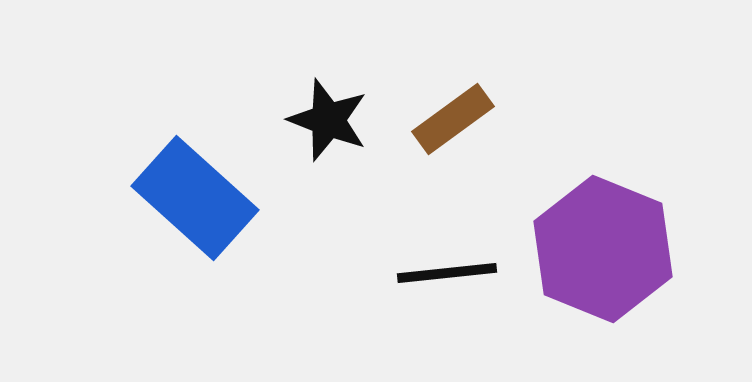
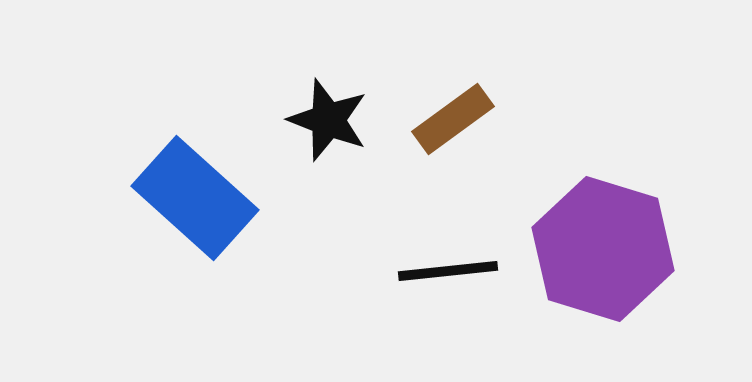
purple hexagon: rotated 5 degrees counterclockwise
black line: moved 1 px right, 2 px up
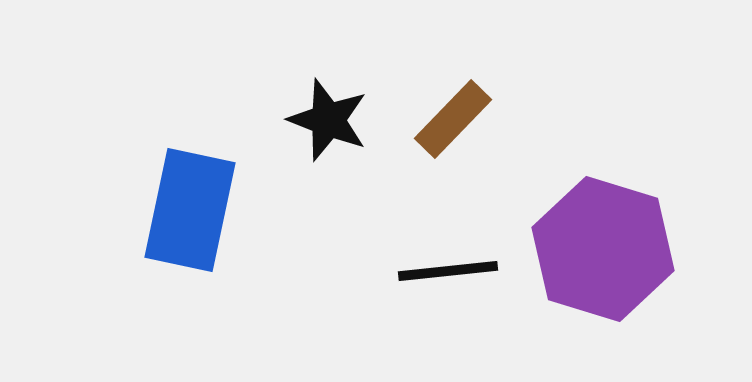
brown rectangle: rotated 10 degrees counterclockwise
blue rectangle: moved 5 px left, 12 px down; rotated 60 degrees clockwise
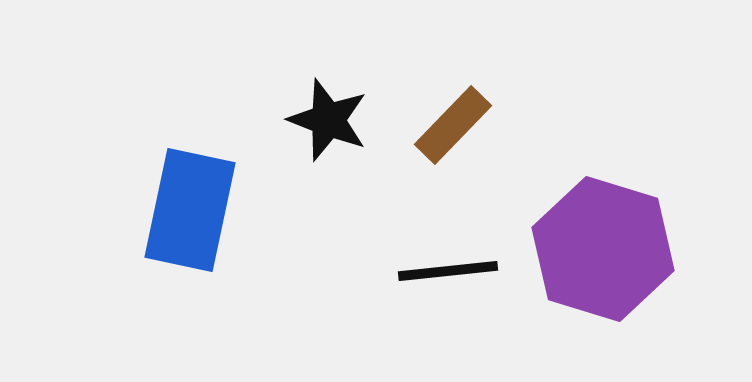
brown rectangle: moved 6 px down
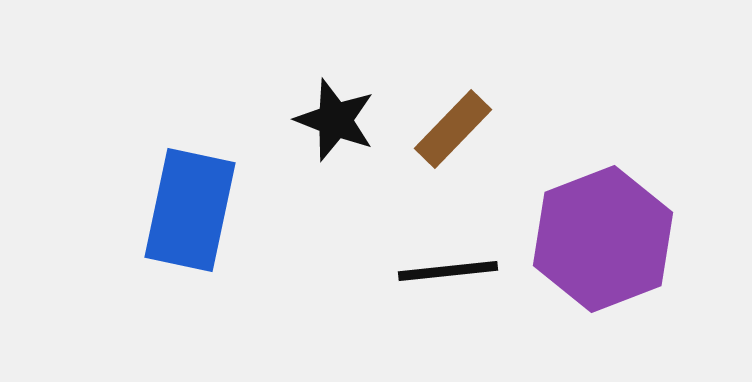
black star: moved 7 px right
brown rectangle: moved 4 px down
purple hexagon: moved 10 px up; rotated 22 degrees clockwise
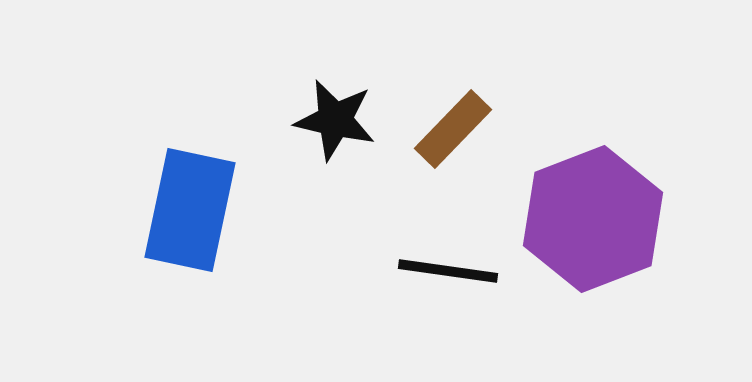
black star: rotated 8 degrees counterclockwise
purple hexagon: moved 10 px left, 20 px up
black line: rotated 14 degrees clockwise
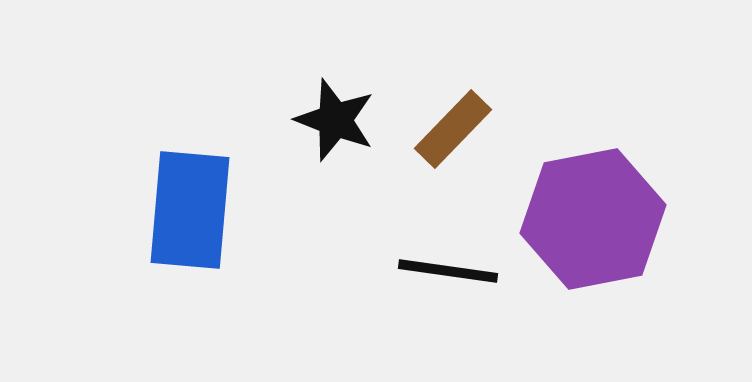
black star: rotated 8 degrees clockwise
blue rectangle: rotated 7 degrees counterclockwise
purple hexagon: rotated 10 degrees clockwise
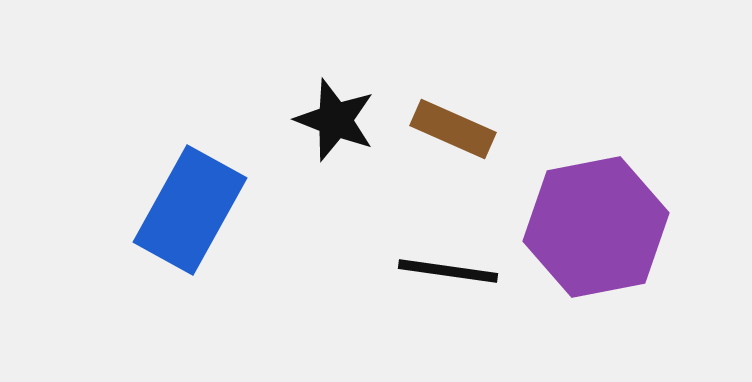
brown rectangle: rotated 70 degrees clockwise
blue rectangle: rotated 24 degrees clockwise
purple hexagon: moved 3 px right, 8 px down
